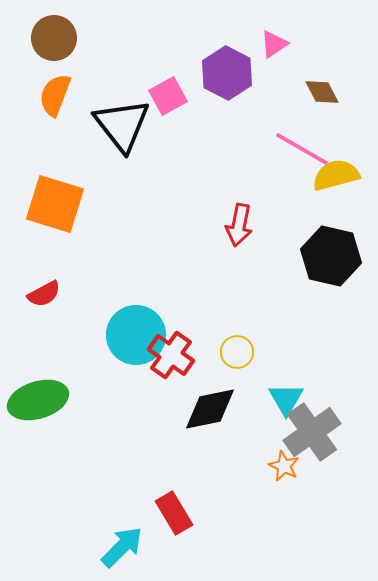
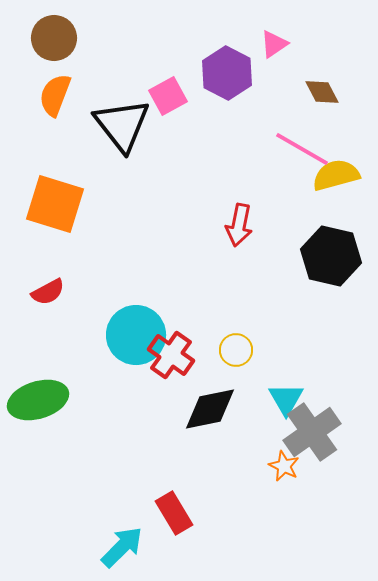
red semicircle: moved 4 px right, 2 px up
yellow circle: moved 1 px left, 2 px up
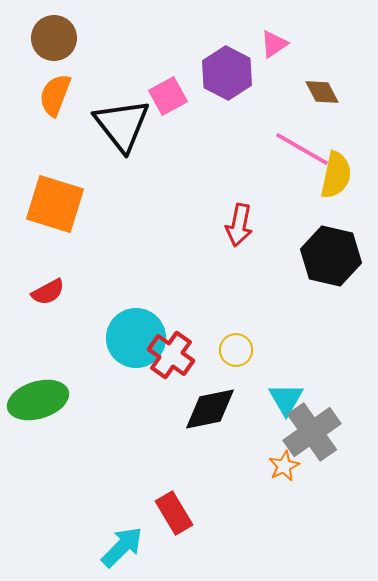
yellow semicircle: rotated 117 degrees clockwise
cyan circle: moved 3 px down
orange star: rotated 20 degrees clockwise
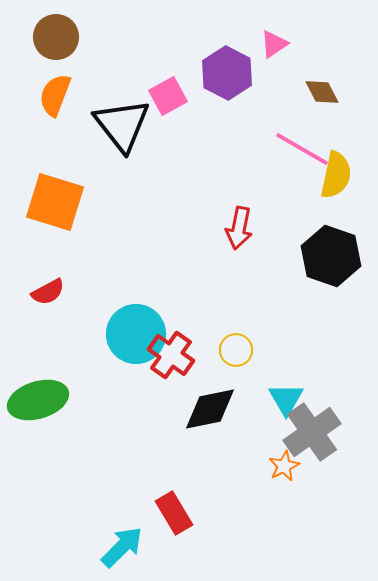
brown circle: moved 2 px right, 1 px up
orange square: moved 2 px up
red arrow: moved 3 px down
black hexagon: rotated 6 degrees clockwise
cyan circle: moved 4 px up
